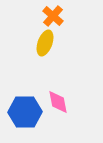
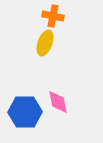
orange cross: rotated 30 degrees counterclockwise
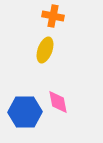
yellow ellipse: moved 7 px down
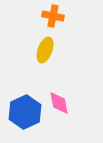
pink diamond: moved 1 px right, 1 px down
blue hexagon: rotated 24 degrees counterclockwise
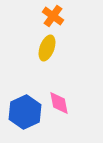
orange cross: rotated 25 degrees clockwise
yellow ellipse: moved 2 px right, 2 px up
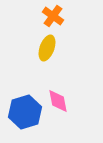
pink diamond: moved 1 px left, 2 px up
blue hexagon: rotated 8 degrees clockwise
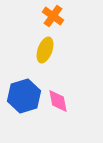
yellow ellipse: moved 2 px left, 2 px down
blue hexagon: moved 1 px left, 16 px up
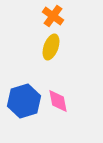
yellow ellipse: moved 6 px right, 3 px up
blue hexagon: moved 5 px down
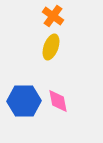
blue hexagon: rotated 16 degrees clockwise
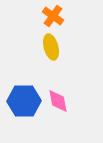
yellow ellipse: rotated 35 degrees counterclockwise
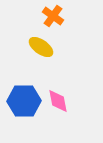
yellow ellipse: moved 10 px left; rotated 40 degrees counterclockwise
